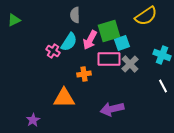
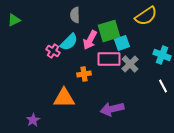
cyan semicircle: rotated 12 degrees clockwise
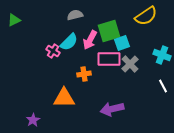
gray semicircle: rotated 77 degrees clockwise
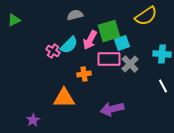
cyan semicircle: moved 3 px down
cyan cross: moved 1 px up; rotated 18 degrees counterclockwise
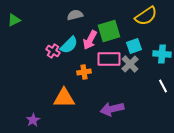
cyan square: moved 12 px right, 3 px down
orange cross: moved 2 px up
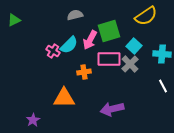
cyan square: rotated 28 degrees counterclockwise
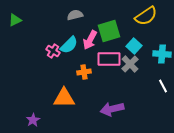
green triangle: moved 1 px right
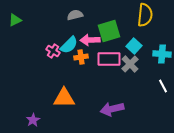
yellow semicircle: moved 1 px left, 1 px up; rotated 50 degrees counterclockwise
pink arrow: rotated 60 degrees clockwise
orange cross: moved 3 px left, 15 px up
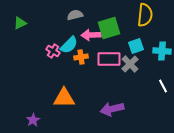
green triangle: moved 5 px right, 3 px down
green square: moved 3 px up
pink arrow: moved 1 px right, 5 px up
cyan square: moved 2 px right; rotated 28 degrees clockwise
cyan cross: moved 3 px up
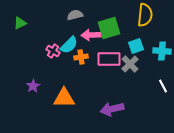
purple star: moved 34 px up
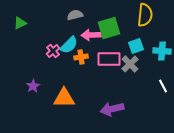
pink cross: rotated 16 degrees clockwise
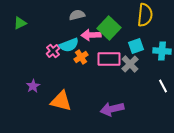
gray semicircle: moved 2 px right
green square: rotated 30 degrees counterclockwise
cyan semicircle: rotated 24 degrees clockwise
orange cross: rotated 24 degrees counterclockwise
orange triangle: moved 3 px left, 3 px down; rotated 15 degrees clockwise
